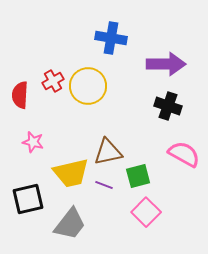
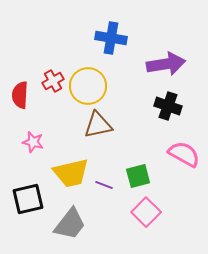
purple arrow: rotated 9 degrees counterclockwise
brown triangle: moved 10 px left, 27 px up
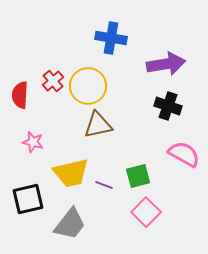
red cross: rotated 10 degrees counterclockwise
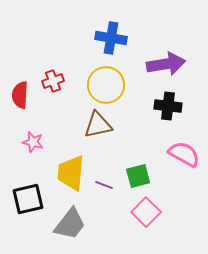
red cross: rotated 20 degrees clockwise
yellow circle: moved 18 px right, 1 px up
black cross: rotated 12 degrees counterclockwise
yellow trapezoid: rotated 108 degrees clockwise
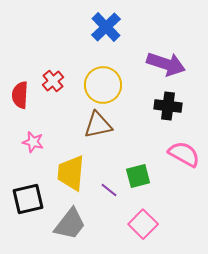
blue cross: moved 5 px left, 11 px up; rotated 36 degrees clockwise
purple arrow: rotated 27 degrees clockwise
red cross: rotated 20 degrees counterclockwise
yellow circle: moved 3 px left
purple line: moved 5 px right, 5 px down; rotated 18 degrees clockwise
pink square: moved 3 px left, 12 px down
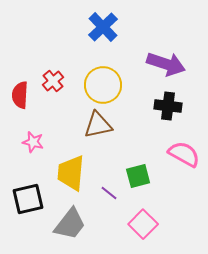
blue cross: moved 3 px left
purple line: moved 3 px down
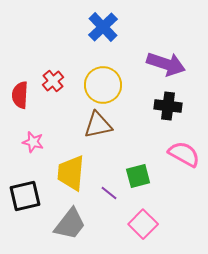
black square: moved 3 px left, 3 px up
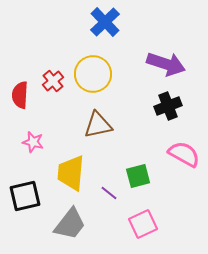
blue cross: moved 2 px right, 5 px up
yellow circle: moved 10 px left, 11 px up
black cross: rotated 28 degrees counterclockwise
pink square: rotated 20 degrees clockwise
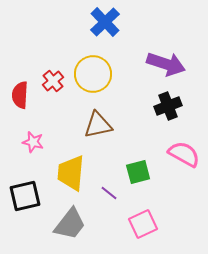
green square: moved 4 px up
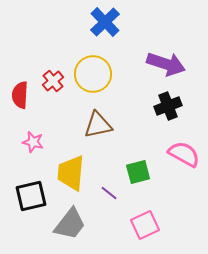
black square: moved 6 px right
pink square: moved 2 px right, 1 px down
